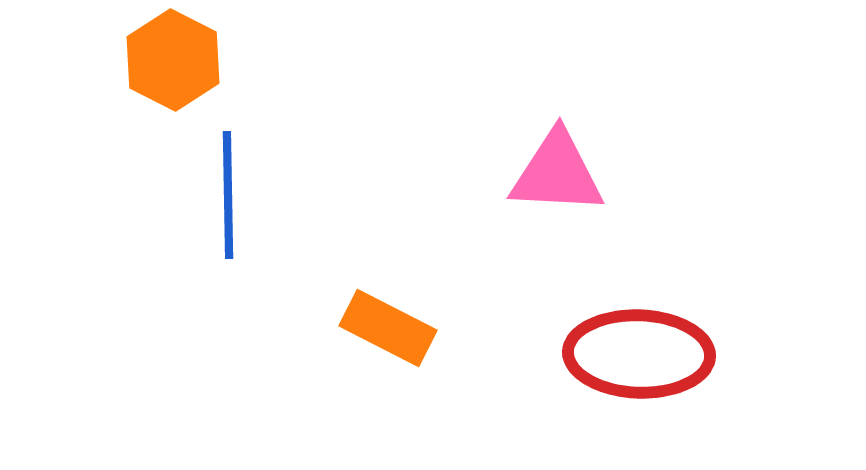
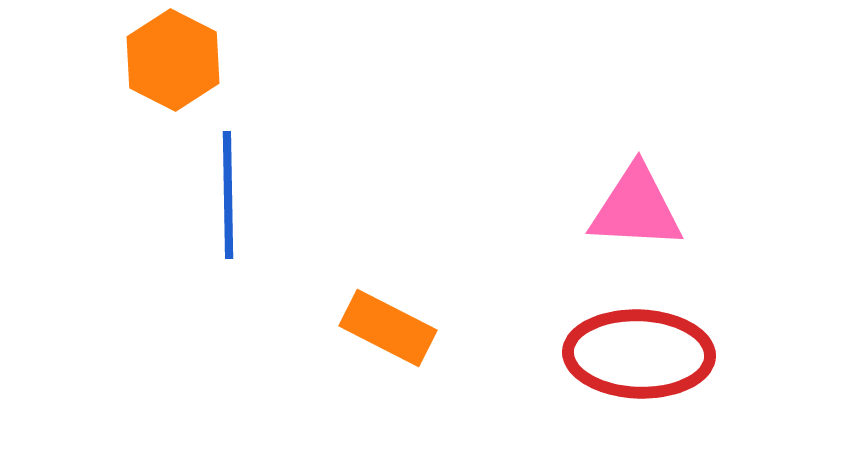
pink triangle: moved 79 px right, 35 px down
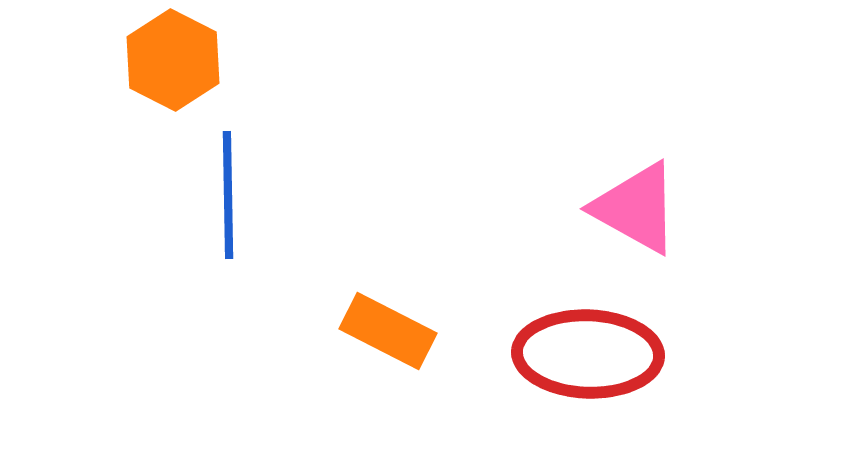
pink triangle: rotated 26 degrees clockwise
orange rectangle: moved 3 px down
red ellipse: moved 51 px left
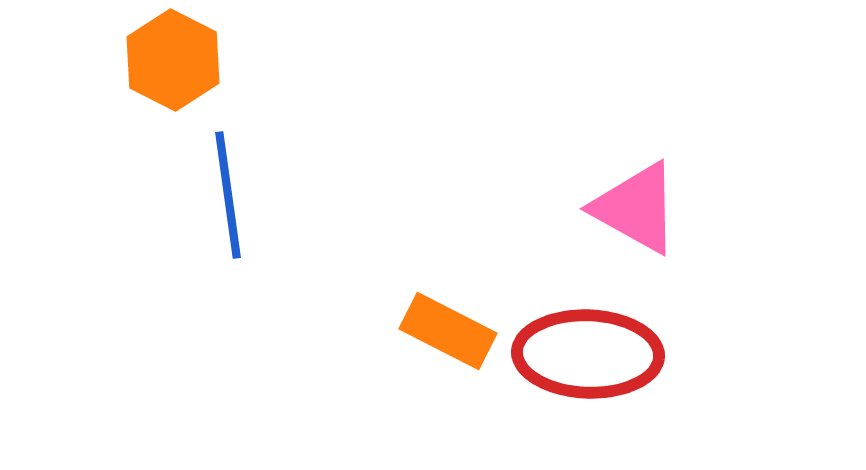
blue line: rotated 7 degrees counterclockwise
orange rectangle: moved 60 px right
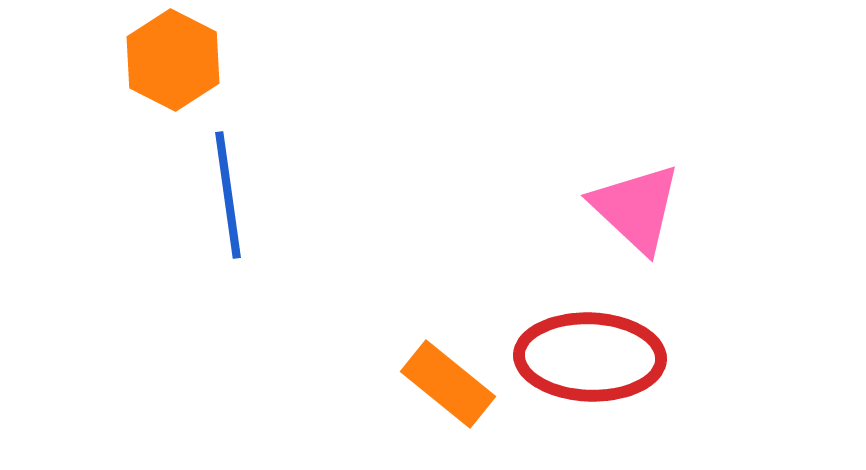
pink triangle: rotated 14 degrees clockwise
orange rectangle: moved 53 px down; rotated 12 degrees clockwise
red ellipse: moved 2 px right, 3 px down
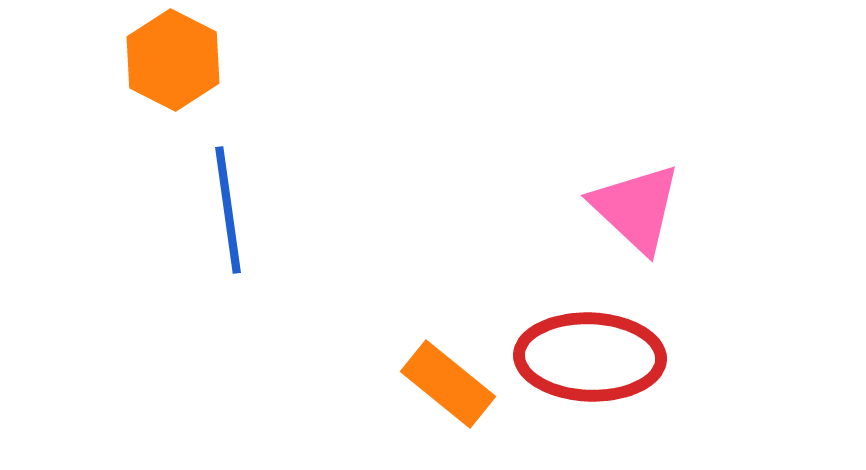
blue line: moved 15 px down
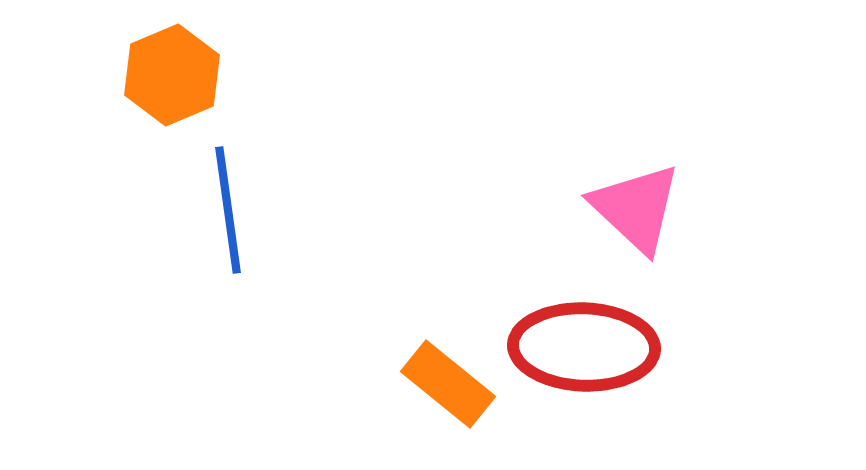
orange hexagon: moved 1 px left, 15 px down; rotated 10 degrees clockwise
red ellipse: moved 6 px left, 10 px up
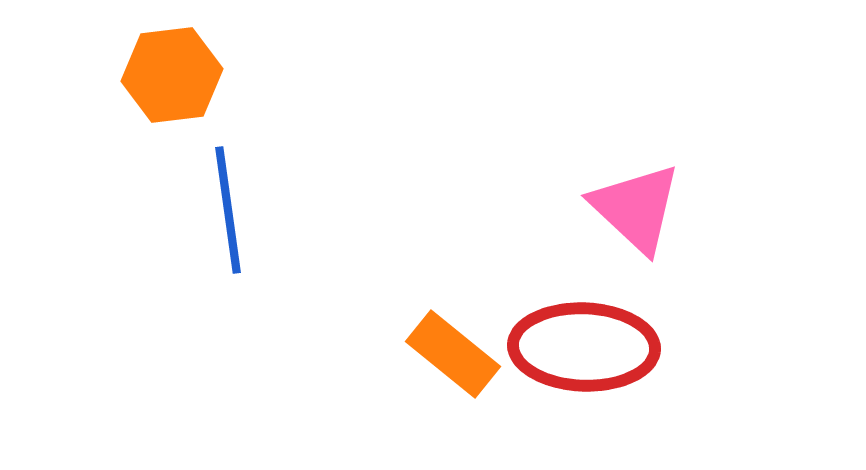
orange hexagon: rotated 16 degrees clockwise
orange rectangle: moved 5 px right, 30 px up
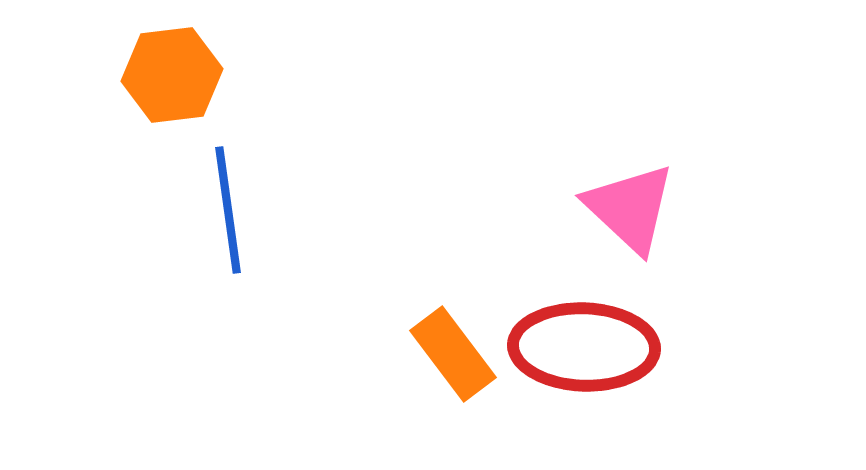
pink triangle: moved 6 px left
orange rectangle: rotated 14 degrees clockwise
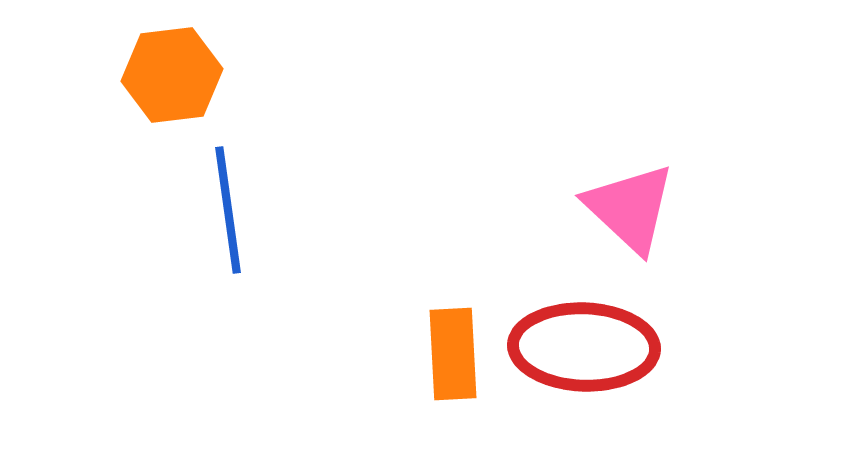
orange rectangle: rotated 34 degrees clockwise
